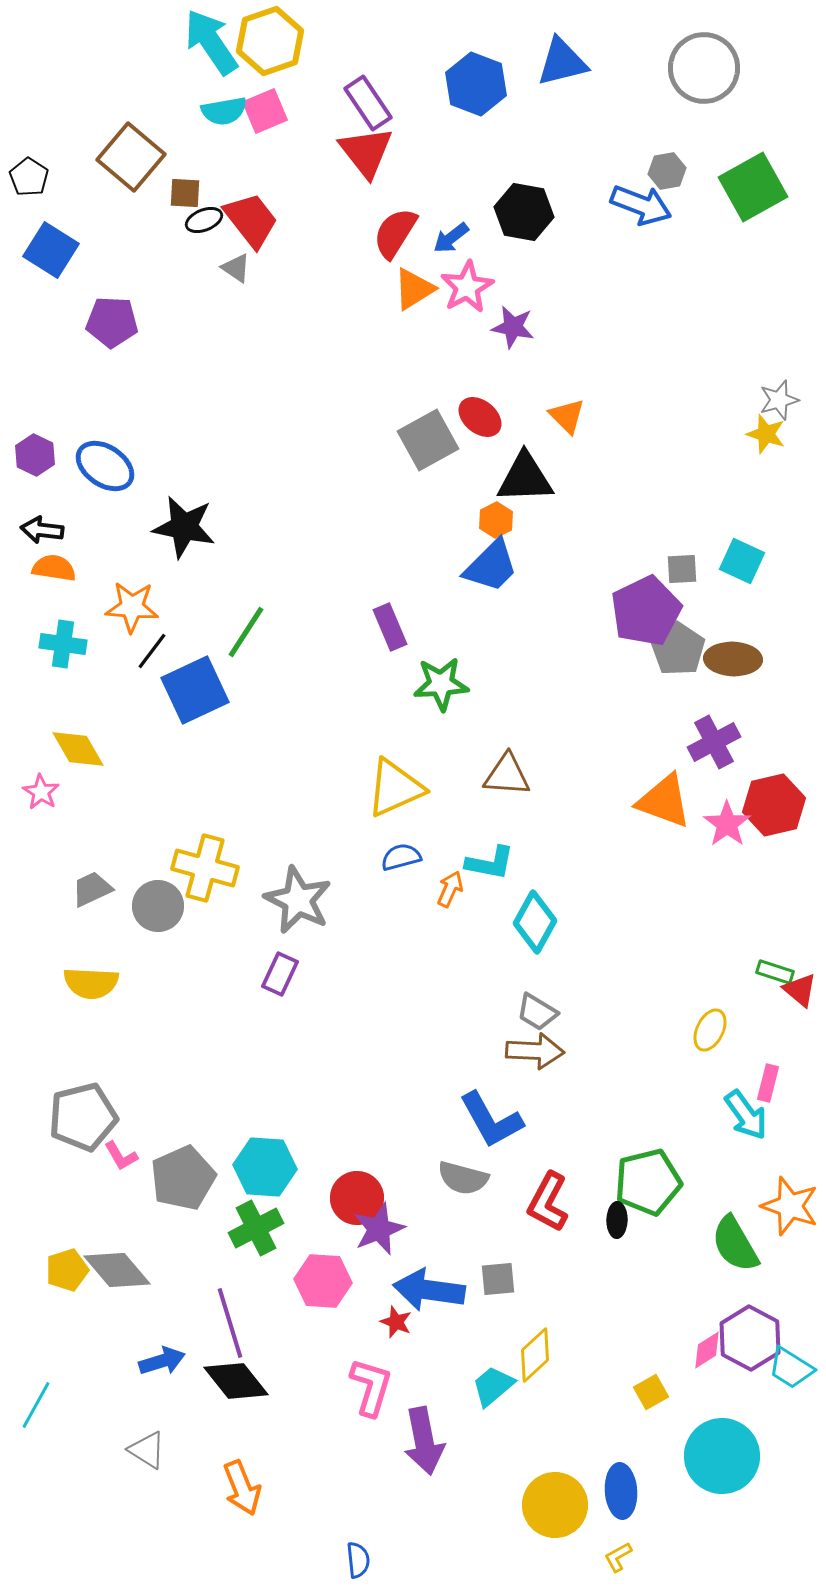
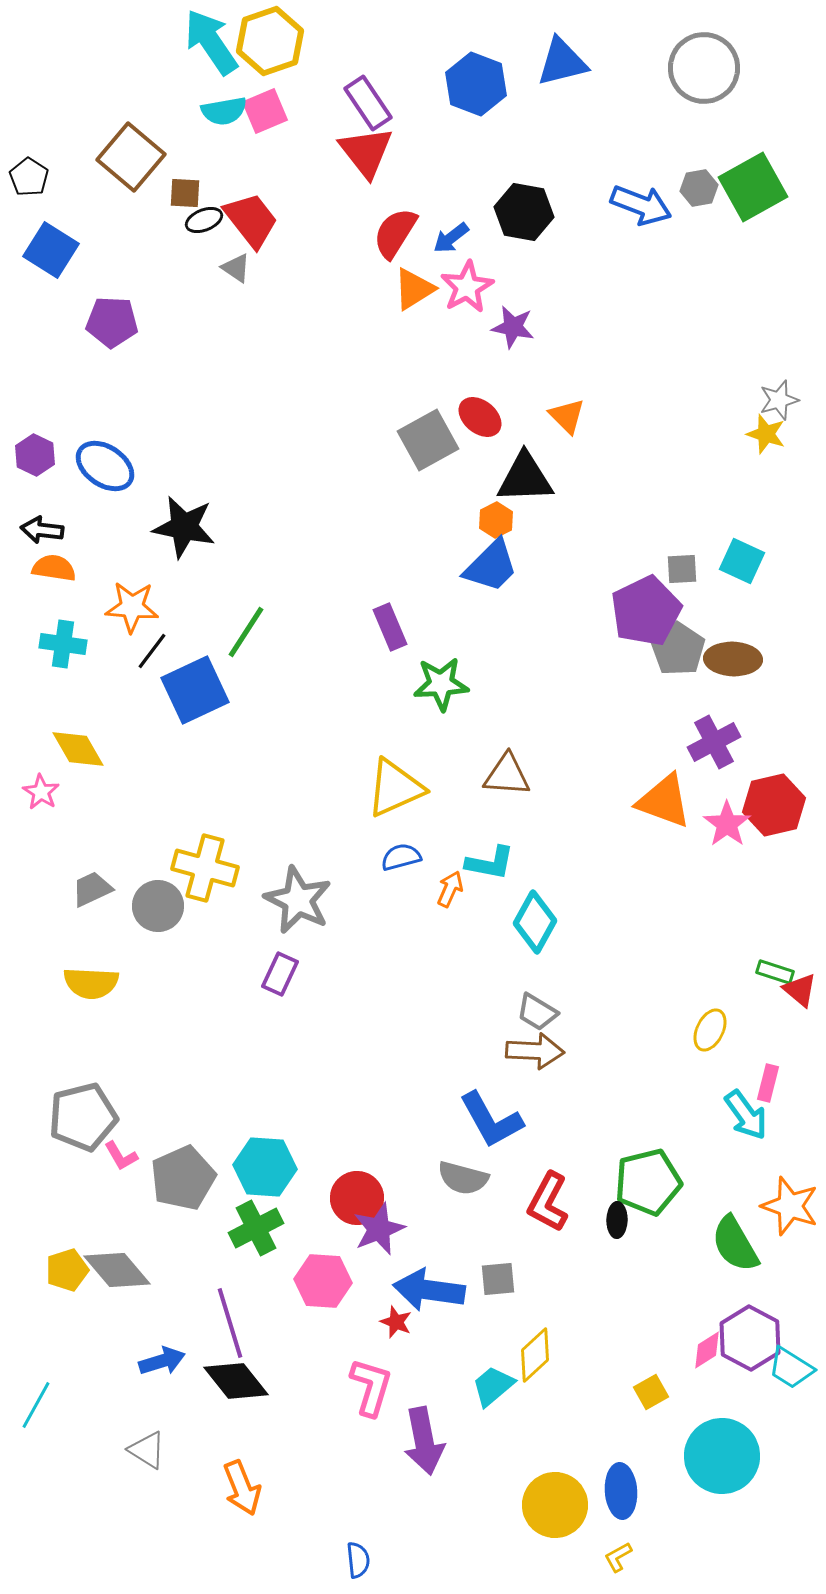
gray hexagon at (667, 171): moved 32 px right, 17 px down
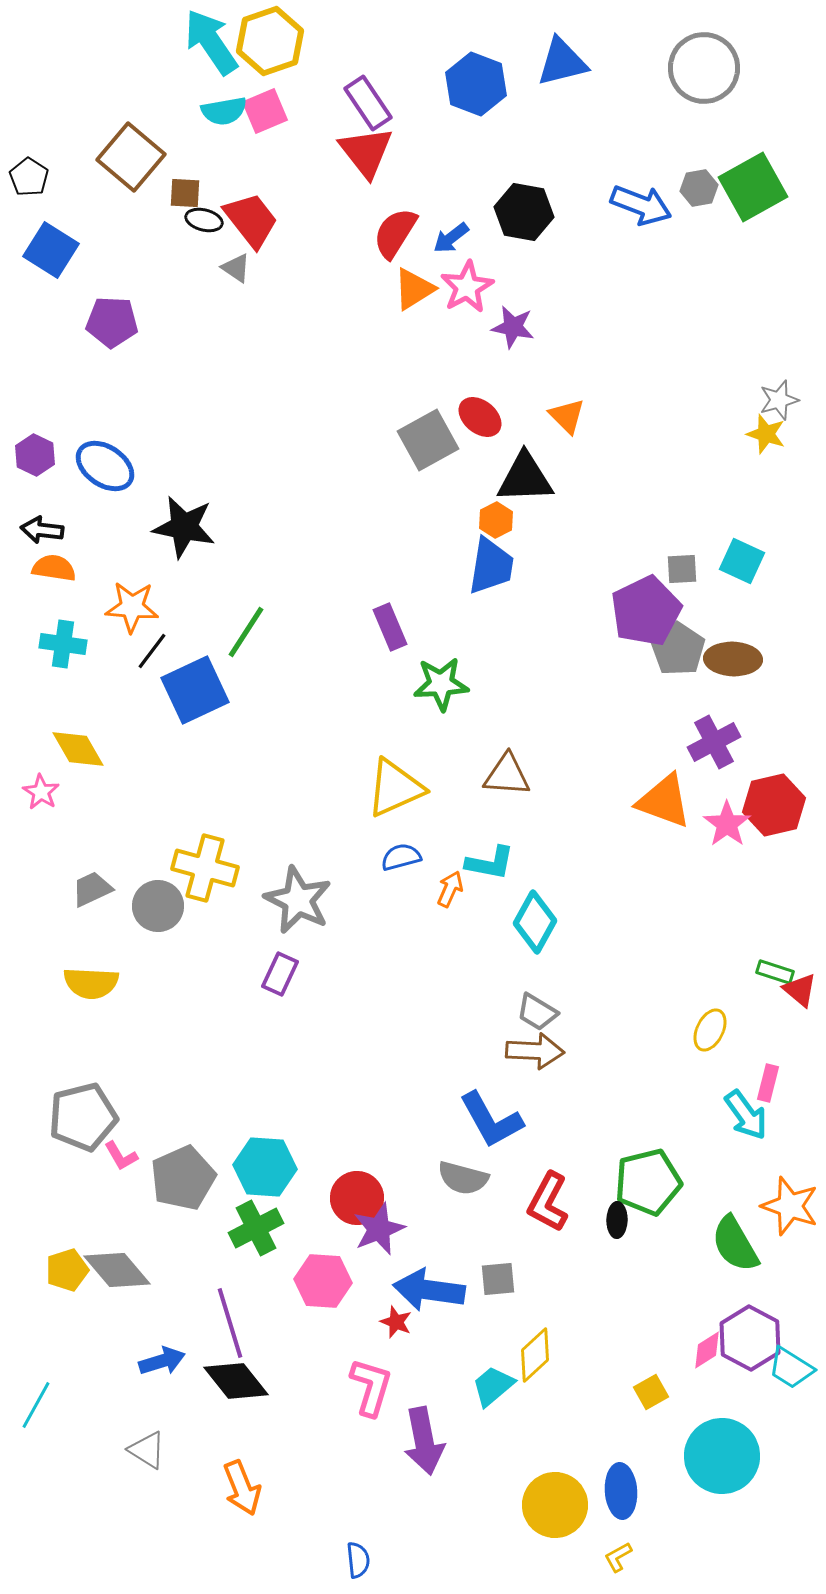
black ellipse at (204, 220): rotated 36 degrees clockwise
blue trapezoid at (491, 566): rotated 36 degrees counterclockwise
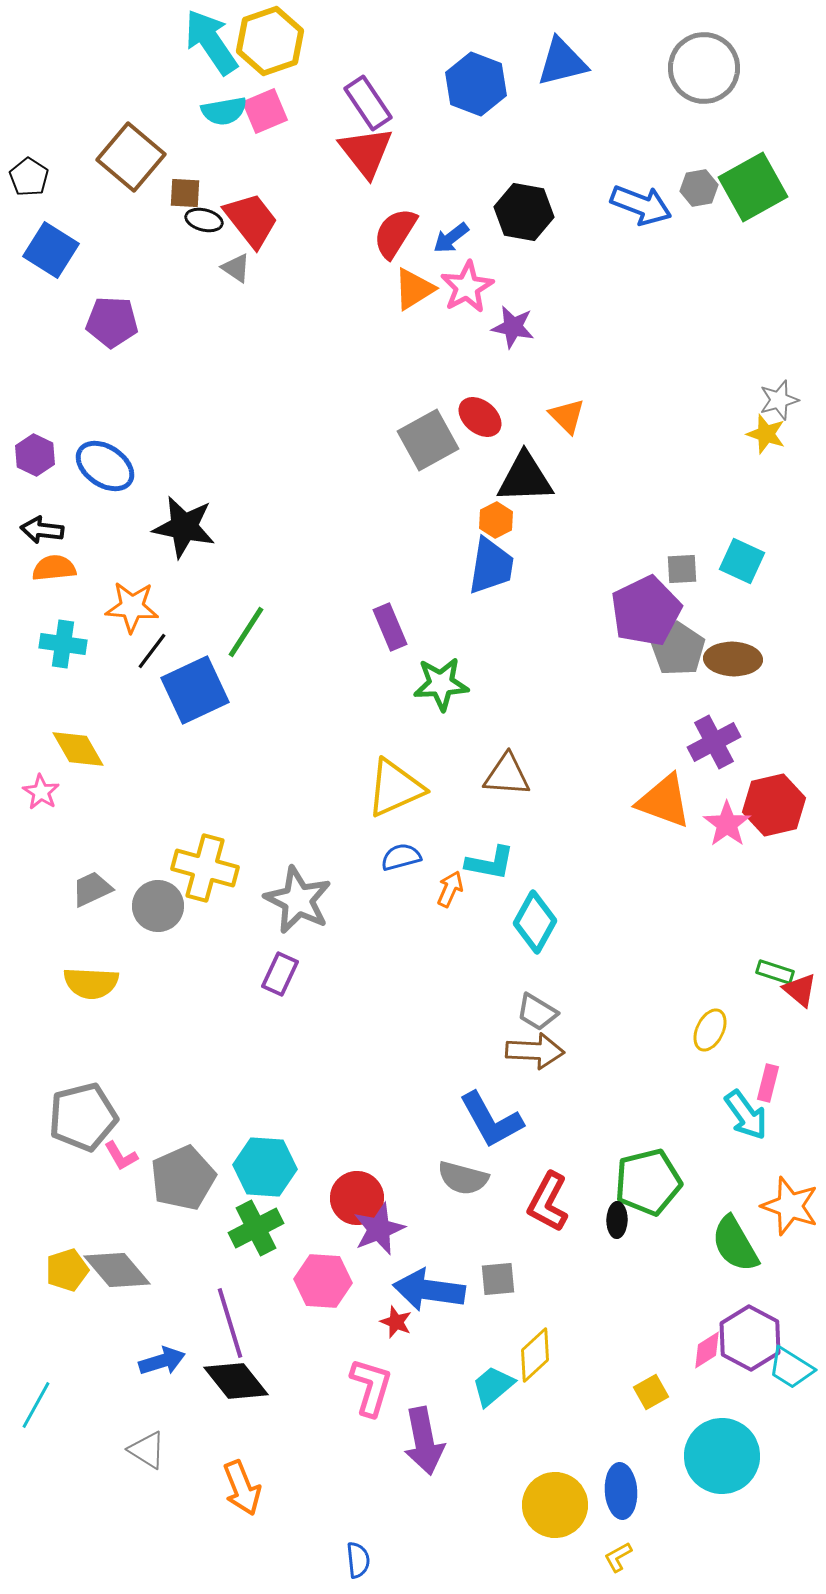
orange semicircle at (54, 568): rotated 15 degrees counterclockwise
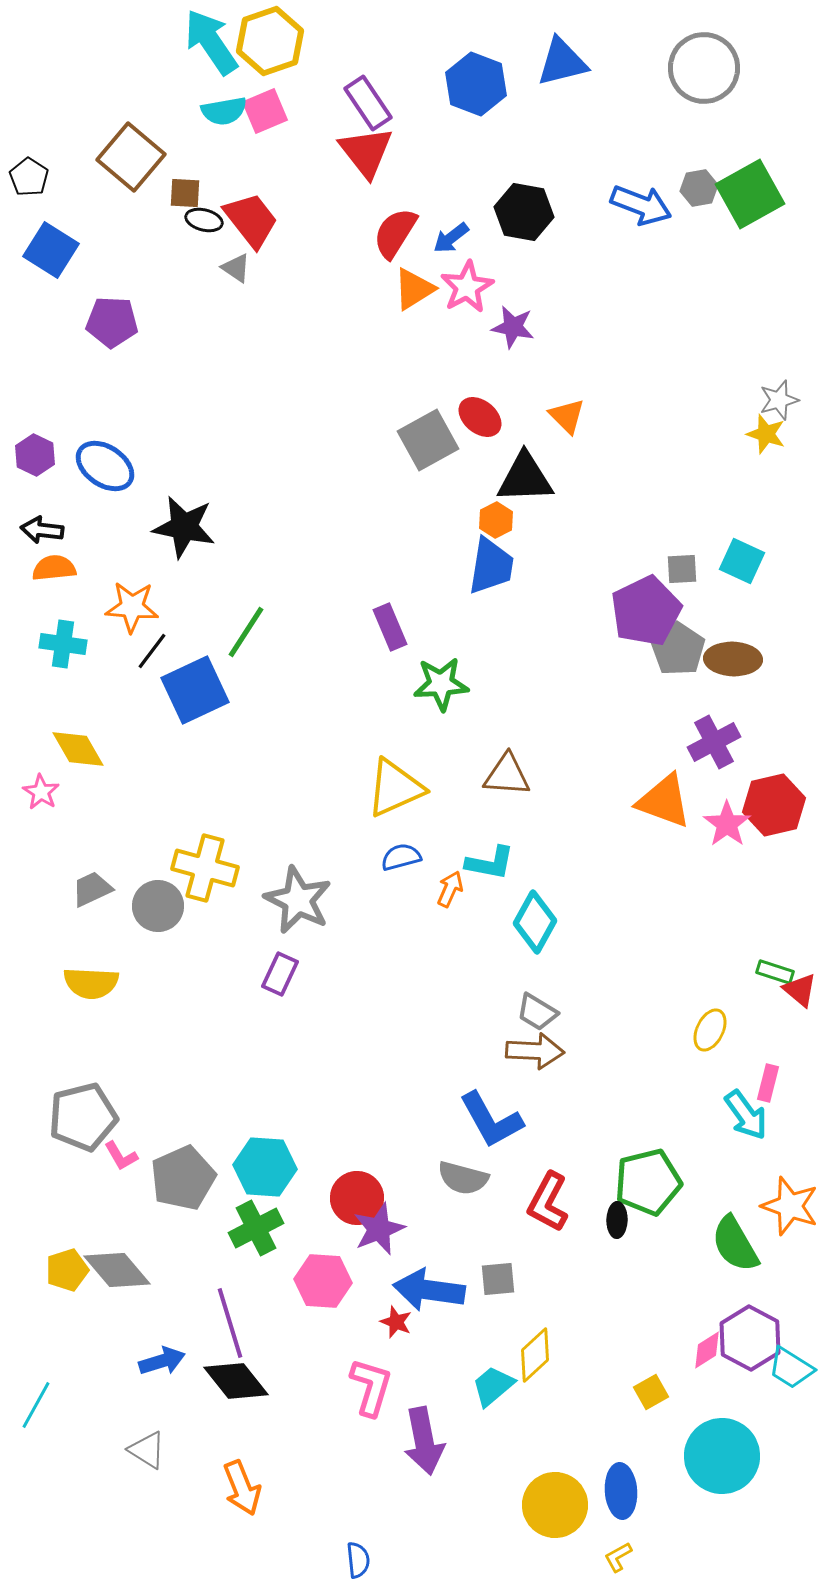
green square at (753, 187): moved 3 px left, 7 px down
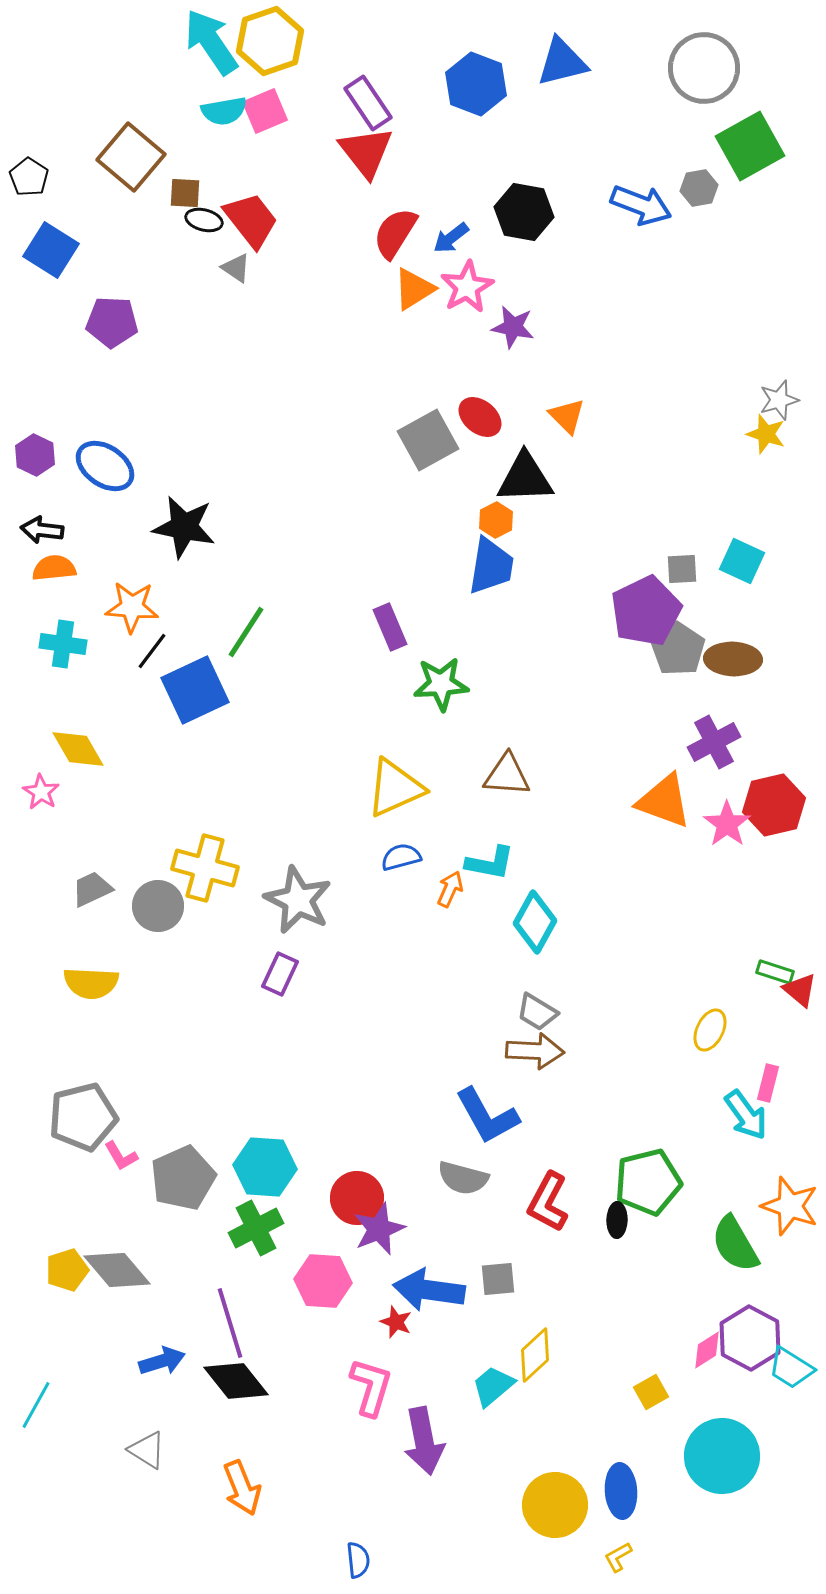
green square at (750, 194): moved 48 px up
blue L-shape at (491, 1120): moved 4 px left, 4 px up
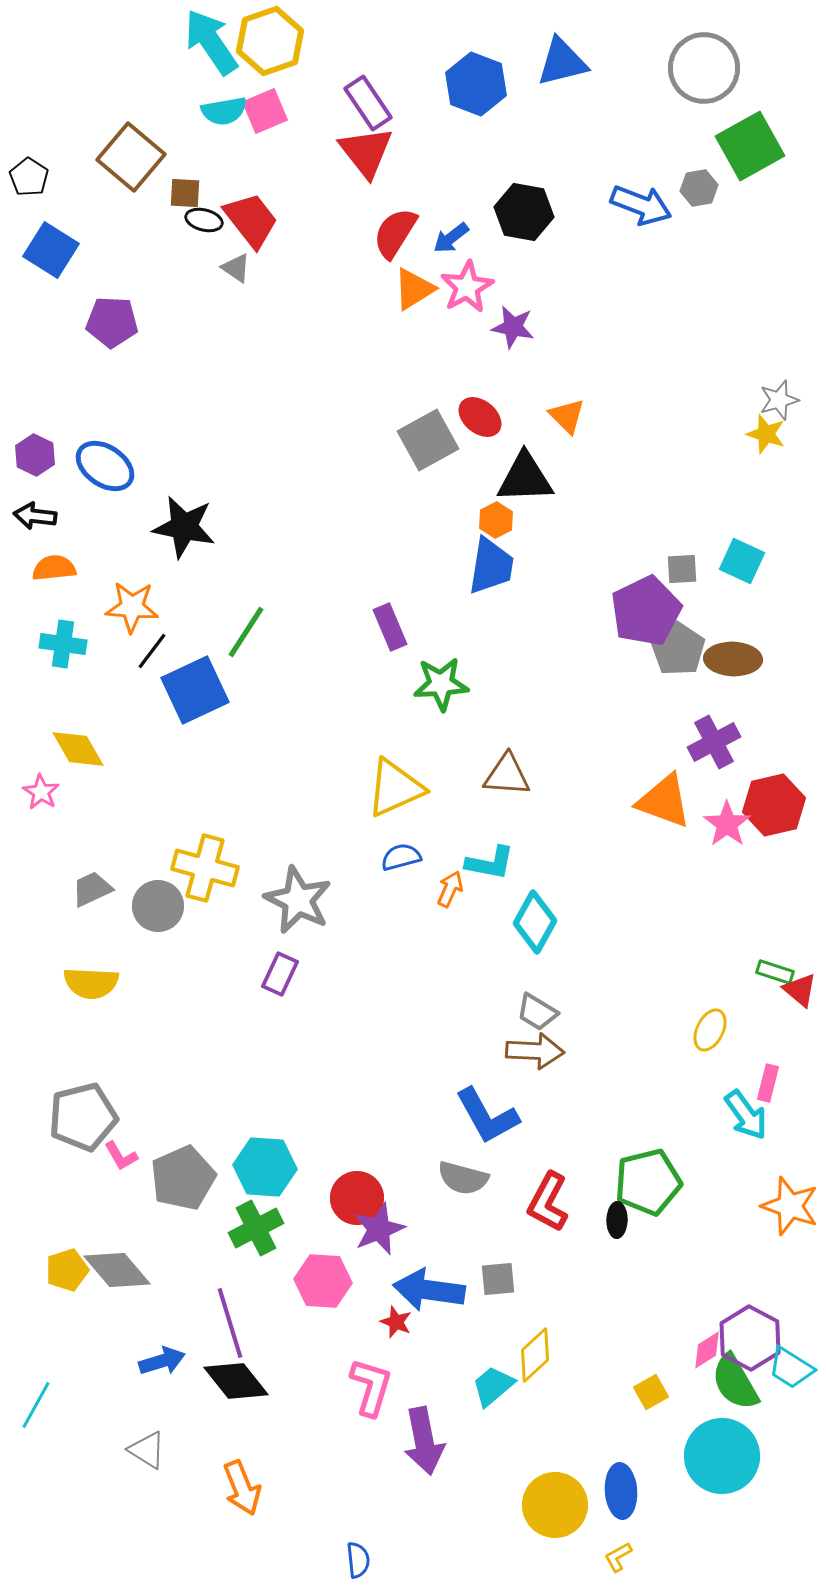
black arrow at (42, 530): moved 7 px left, 14 px up
green semicircle at (735, 1244): moved 138 px down
